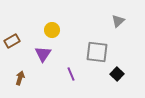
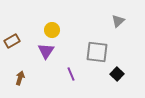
purple triangle: moved 3 px right, 3 px up
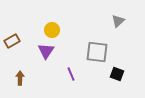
black square: rotated 24 degrees counterclockwise
brown arrow: rotated 16 degrees counterclockwise
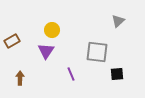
black square: rotated 24 degrees counterclockwise
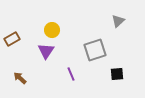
brown rectangle: moved 2 px up
gray square: moved 2 px left, 2 px up; rotated 25 degrees counterclockwise
brown arrow: rotated 48 degrees counterclockwise
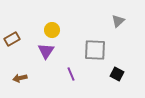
gray square: rotated 20 degrees clockwise
black square: rotated 32 degrees clockwise
brown arrow: rotated 56 degrees counterclockwise
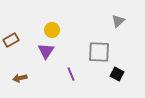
brown rectangle: moved 1 px left, 1 px down
gray square: moved 4 px right, 2 px down
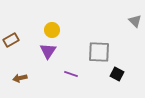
gray triangle: moved 17 px right; rotated 32 degrees counterclockwise
purple triangle: moved 2 px right
purple line: rotated 48 degrees counterclockwise
